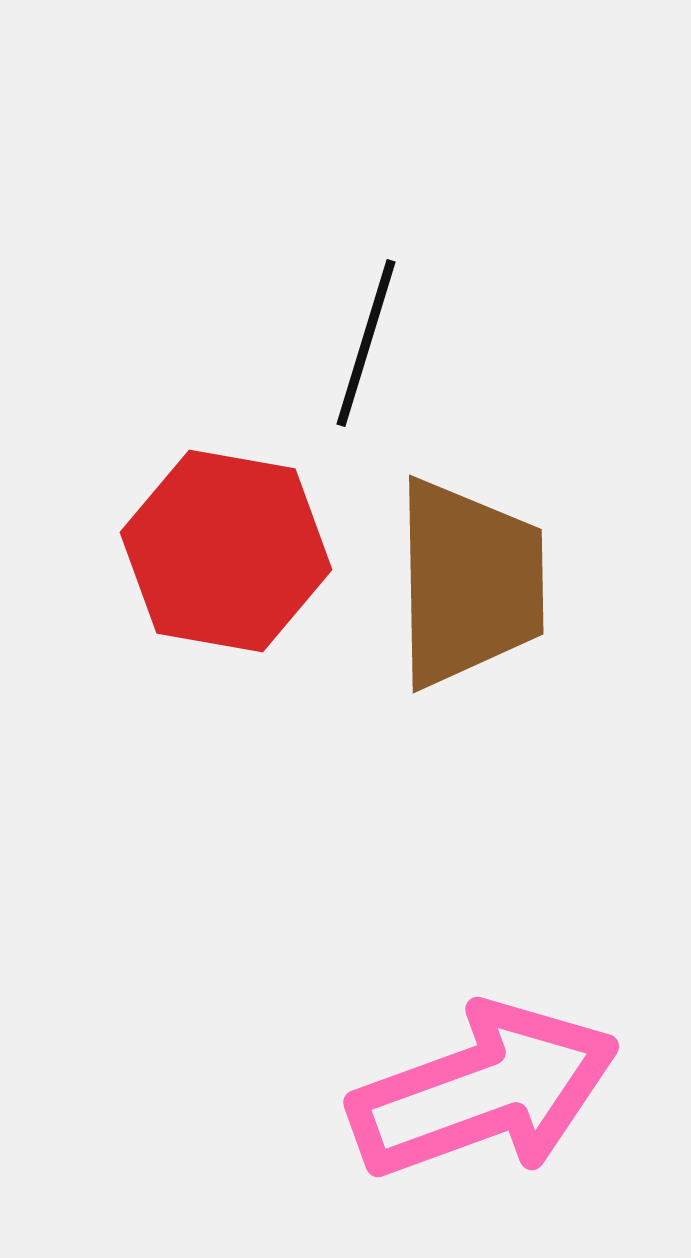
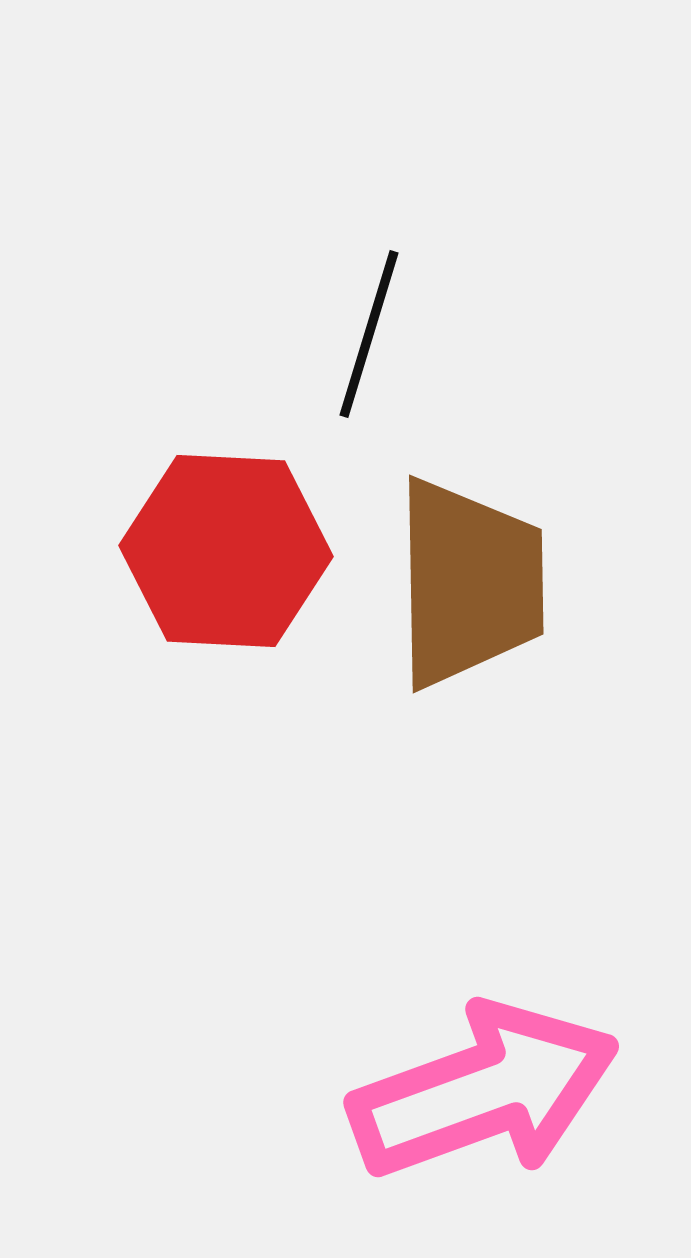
black line: moved 3 px right, 9 px up
red hexagon: rotated 7 degrees counterclockwise
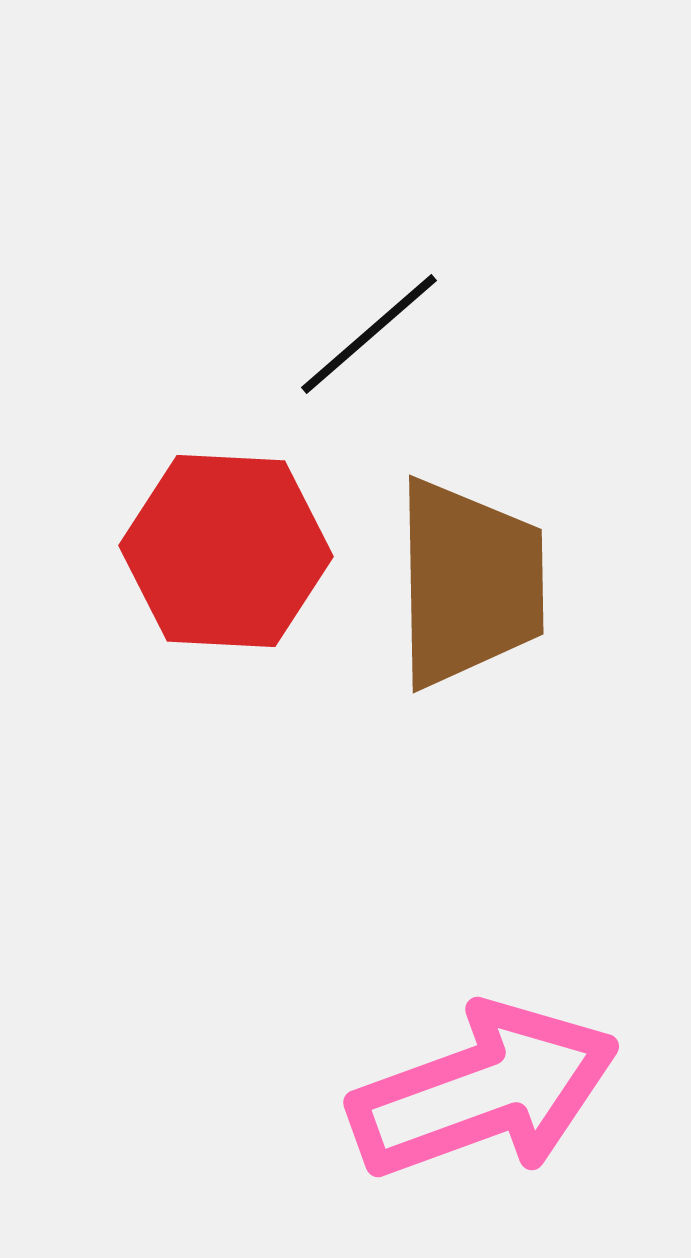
black line: rotated 32 degrees clockwise
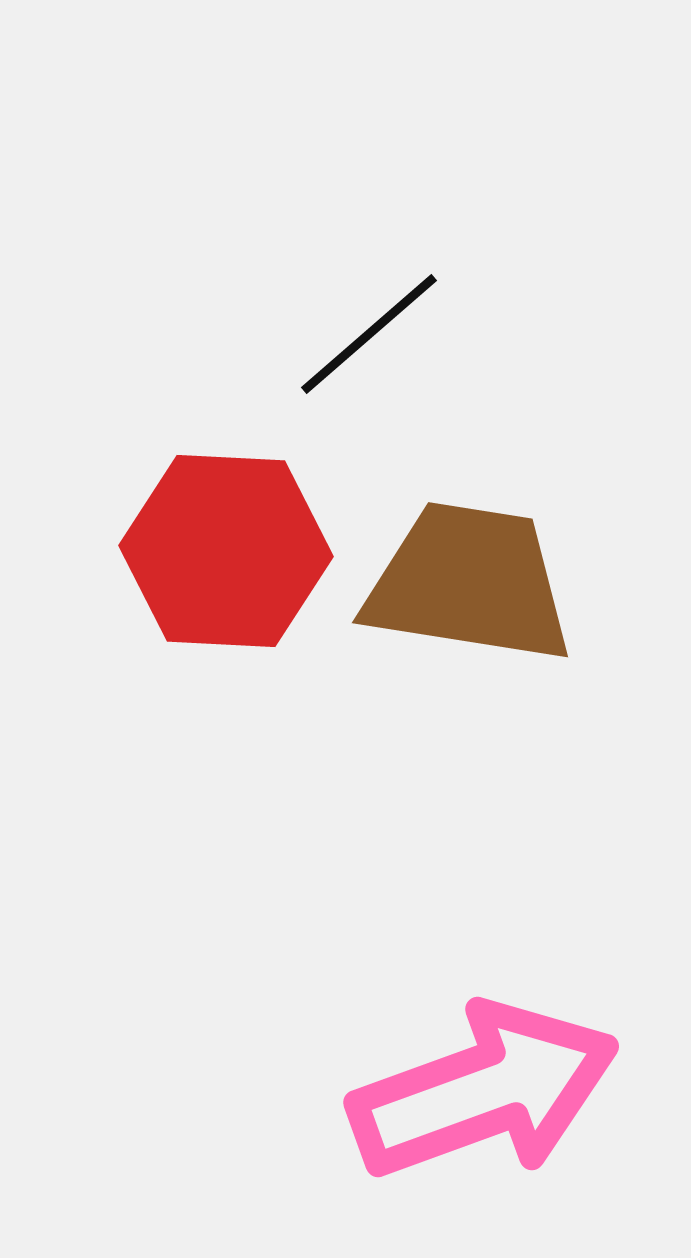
brown trapezoid: rotated 80 degrees counterclockwise
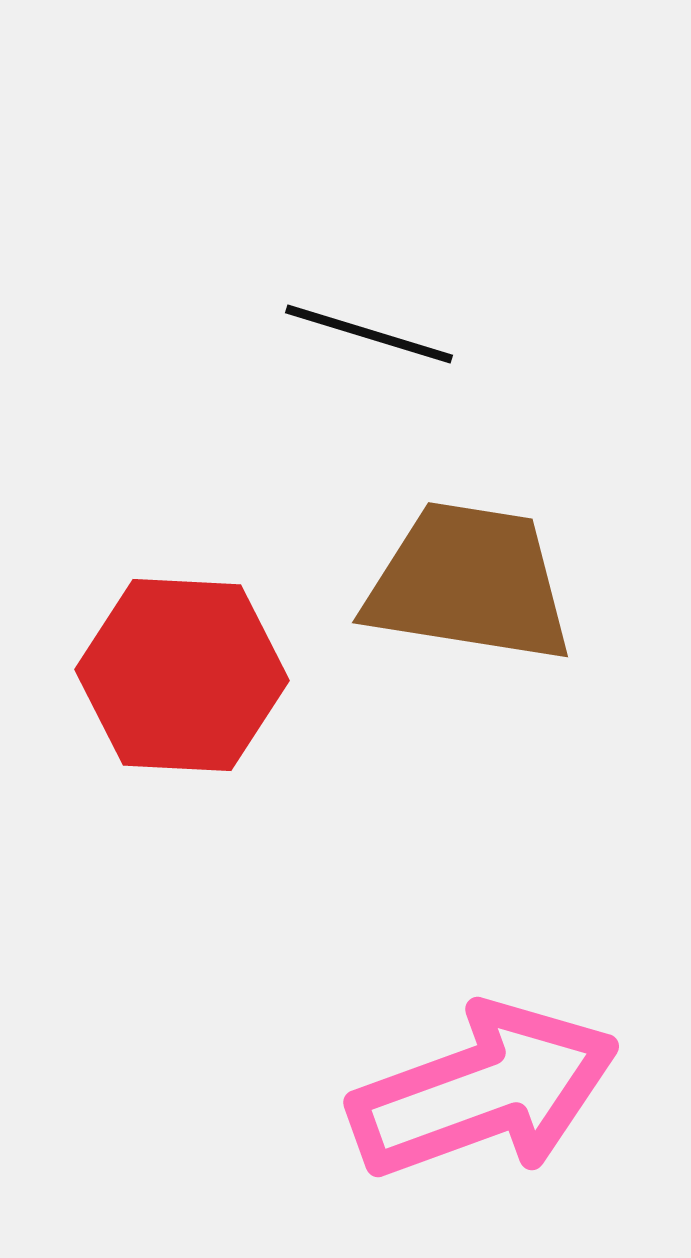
black line: rotated 58 degrees clockwise
red hexagon: moved 44 px left, 124 px down
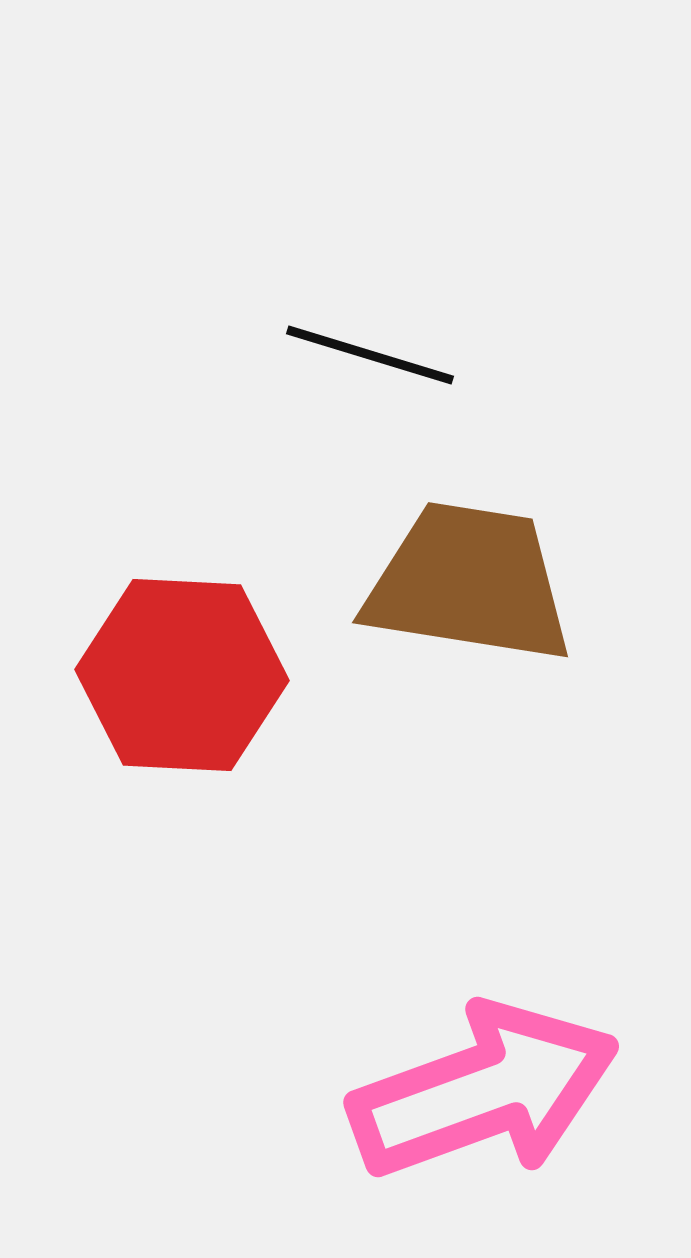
black line: moved 1 px right, 21 px down
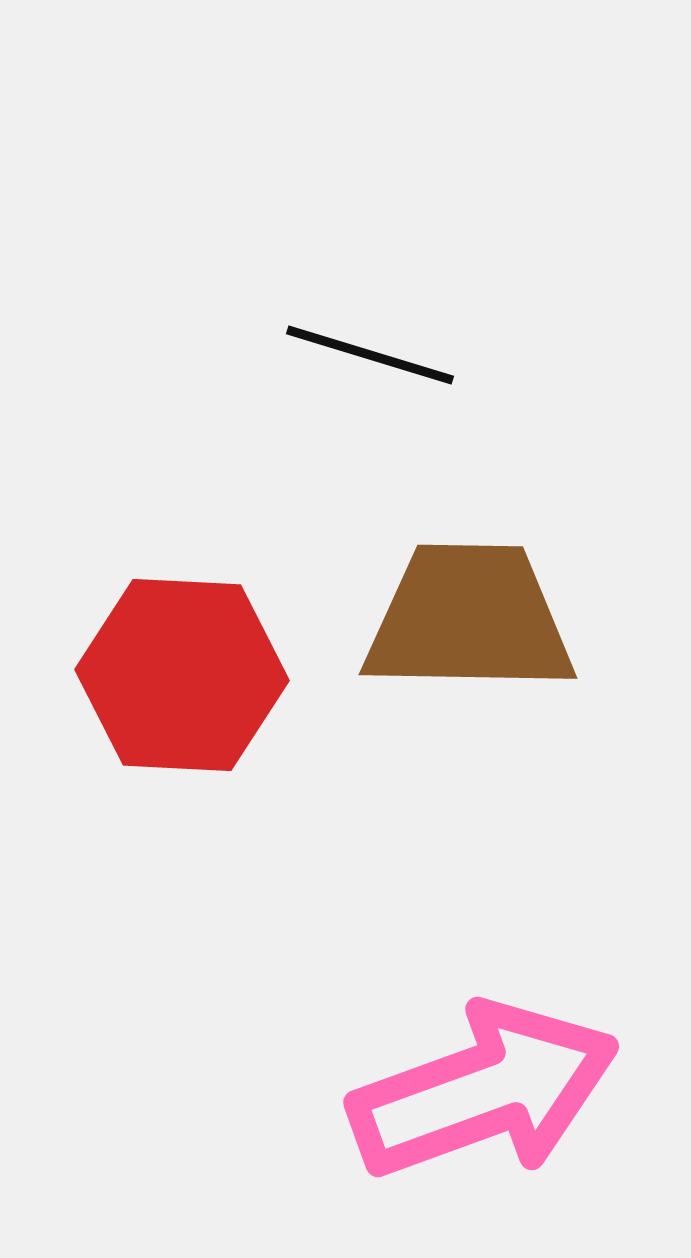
brown trapezoid: moved 36 px down; rotated 8 degrees counterclockwise
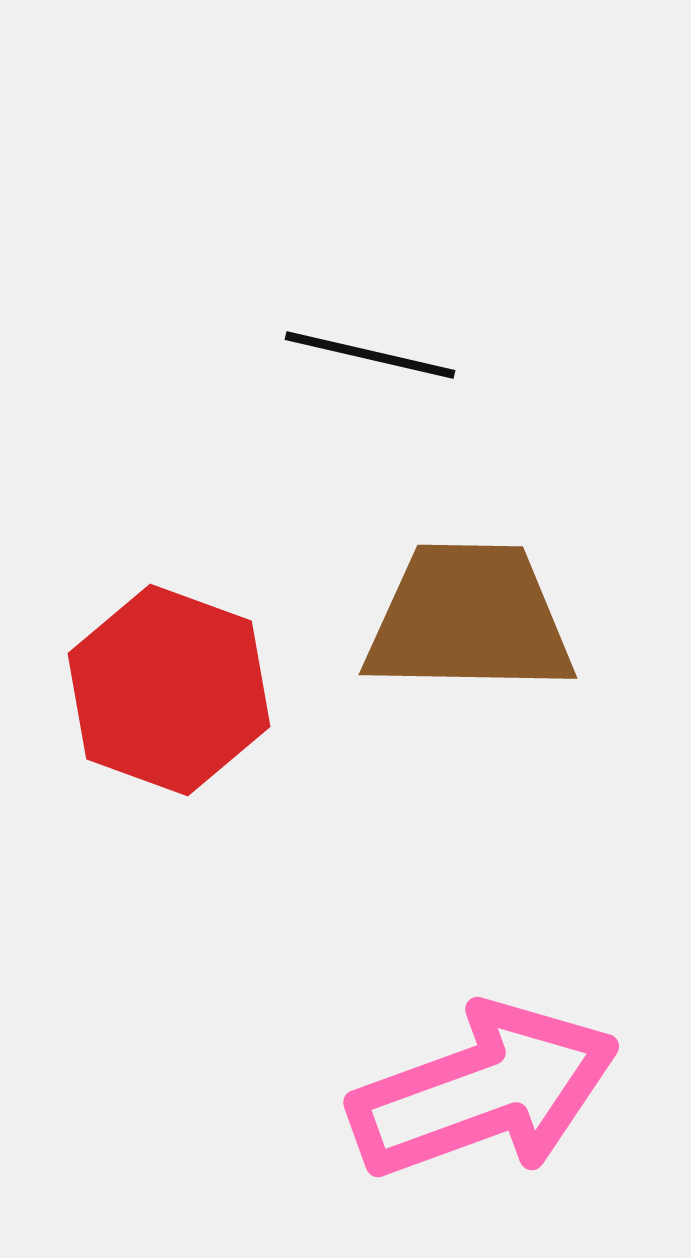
black line: rotated 4 degrees counterclockwise
red hexagon: moved 13 px left, 15 px down; rotated 17 degrees clockwise
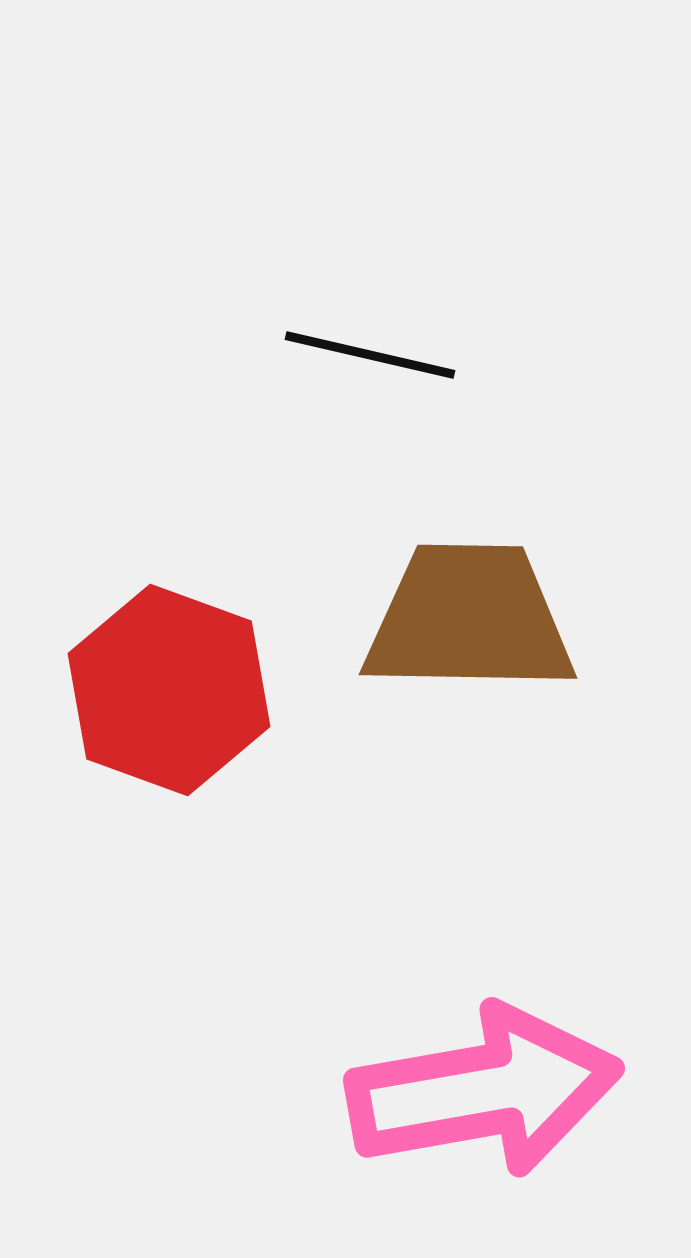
pink arrow: rotated 10 degrees clockwise
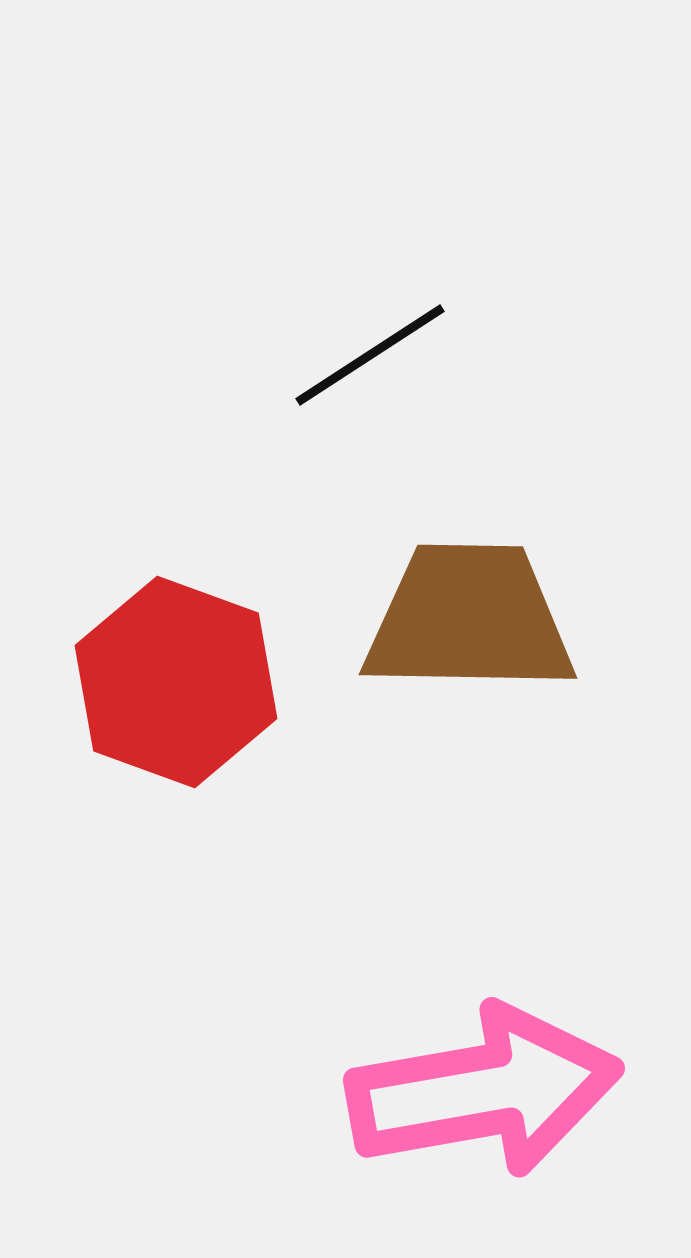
black line: rotated 46 degrees counterclockwise
red hexagon: moved 7 px right, 8 px up
